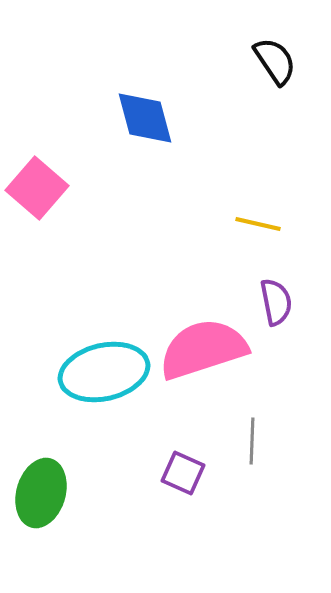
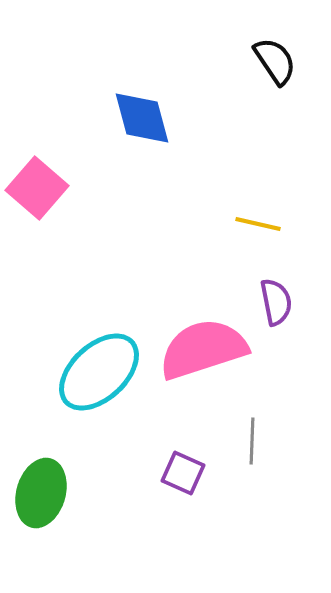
blue diamond: moved 3 px left
cyan ellipse: moved 5 px left; rotated 30 degrees counterclockwise
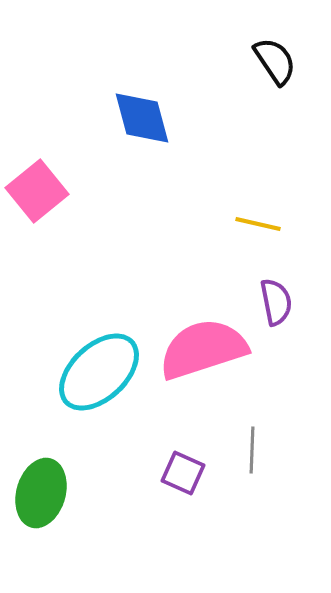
pink square: moved 3 px down; rotated 10 degrees clockwise
gray line: moved 9 px down
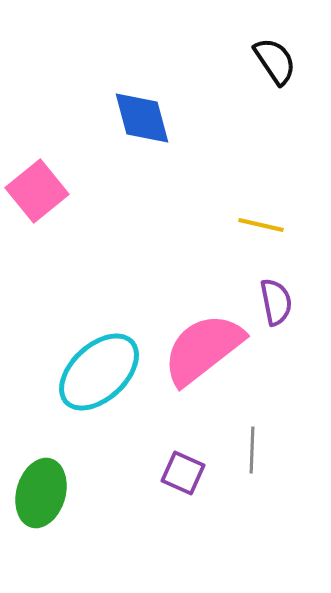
yellow line: moved 3 px right, 1 px down
pink semicircle: rotated 20 degrees counterclockwise
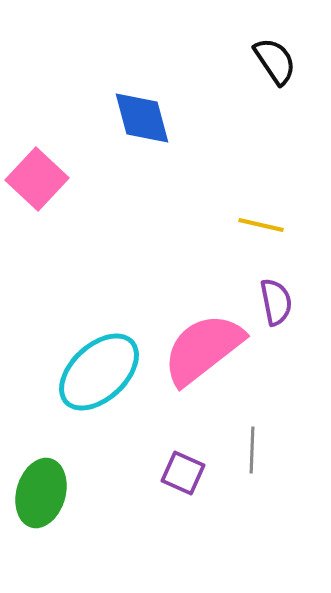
pink square: moved 12 px up; rotated 8 degrees counterclockwise
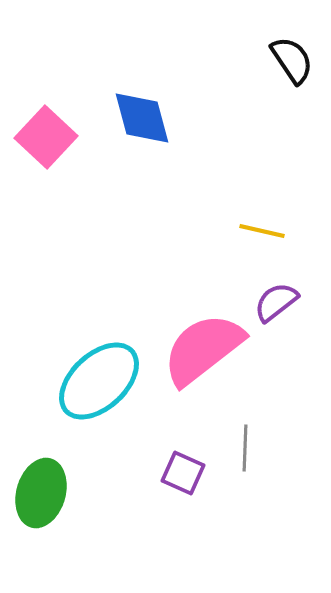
black semicircle: moved 17 px right, 1 px up
pink square: moved 9 px right, 42 px up
yellow line: moved 1 px right, 6 px down
purple semicircle: rotated 117 degrees counterclockwise
cyan ellipse: moved 9 px down
gray line: moved 7 px left, 2 px up
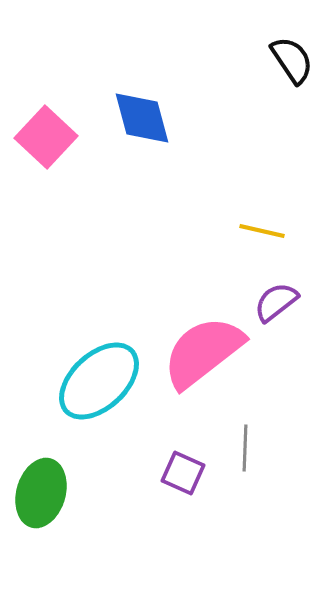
pink semicircle: moved 3 px down
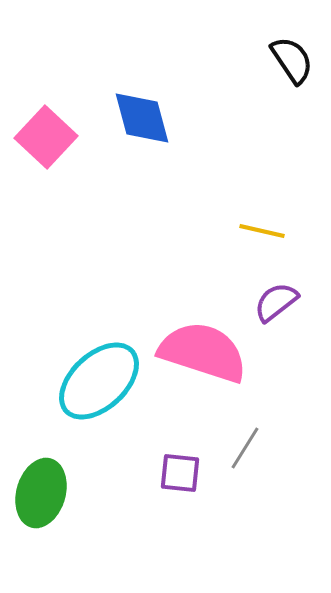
pink semicircle: rotated 56 degrees clockwise
gray line: rotated 30 degrees clockwise
purple square: moved 3 px left; rotated 18 degrees counterclockwise
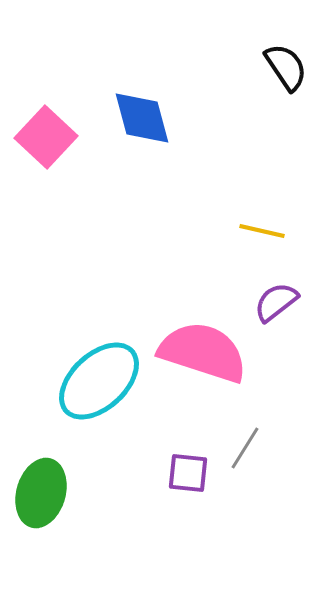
black semicircle: moved 6 px left, 7 px down
purple square: moved 8 px right
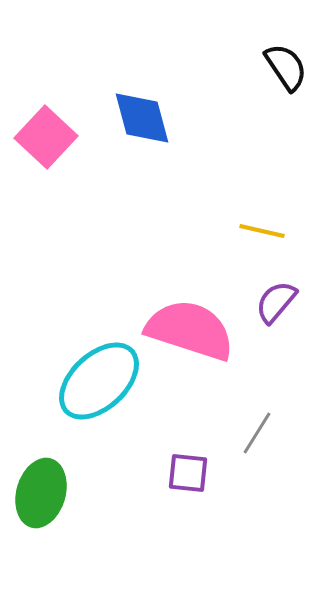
purple semicircle: rotated 12 degrees counterclockwise
pink semicircle: moved 13 px left, 22 px up
gray line: moved 12 px right, 15 px up
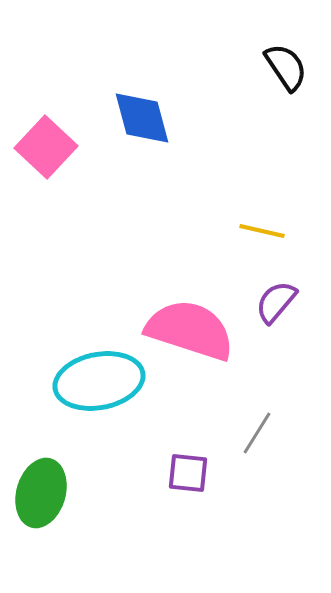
pink square: moved 10 px down
cyan ellipse: rotated 32 degrees clockwise
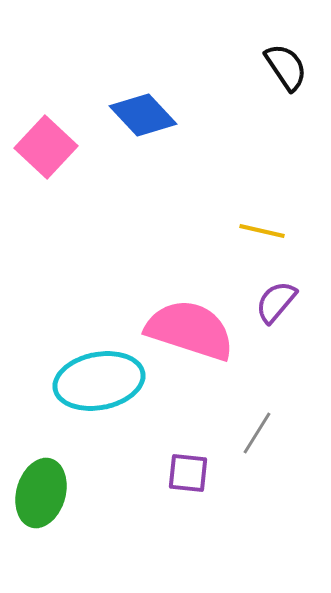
blue diamond: moved 1 px right, 3 px up; rotated 28 degrees counterclockwise
